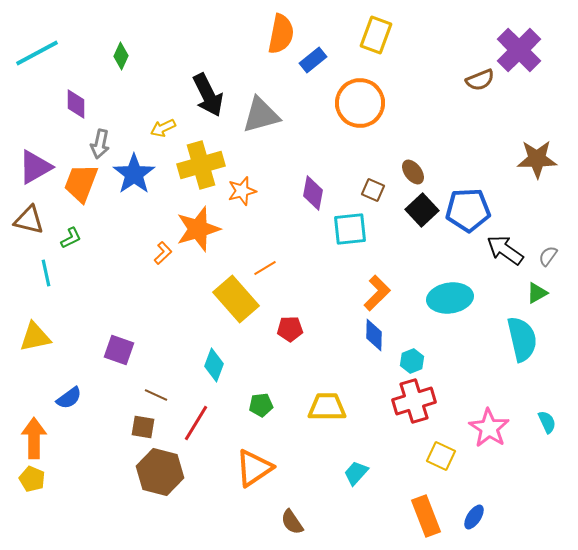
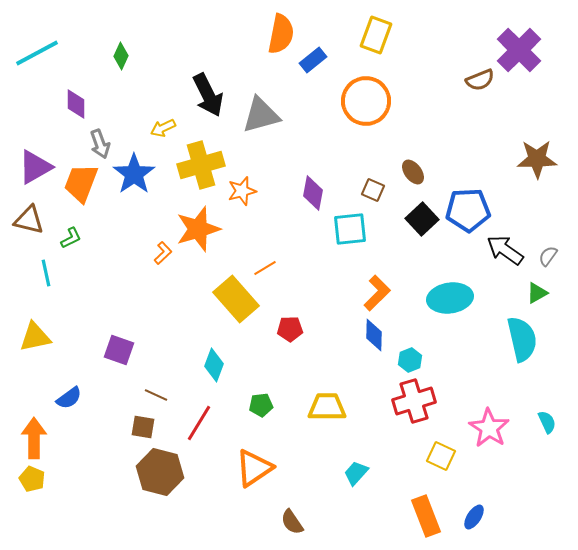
orange circle at (360, 103): moved 6 px right, 2 px up
gray arrow at (100, 144): rotated 32 degrees counterclockwise
black square at (422, 210): moved 9 px down
cyan hexagon at (412, 361): moved 2 px left, 1 px up
red line at (196, 423): moved 3 px right
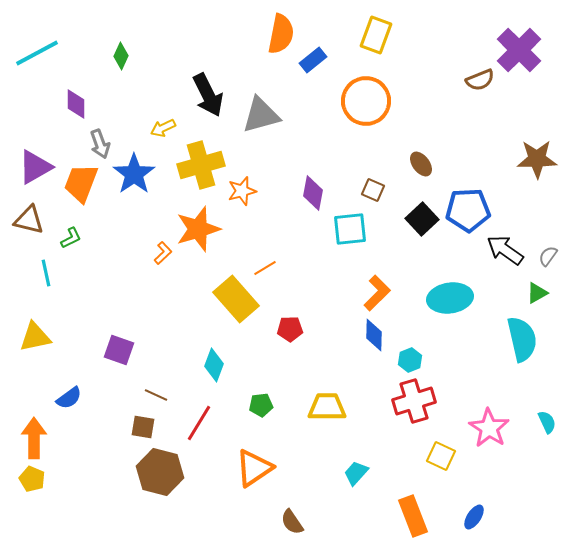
brown ellipse at (413, 172): moved 8 px right, 8 px up
orange rectangle at (426, 516): moved 13 px left
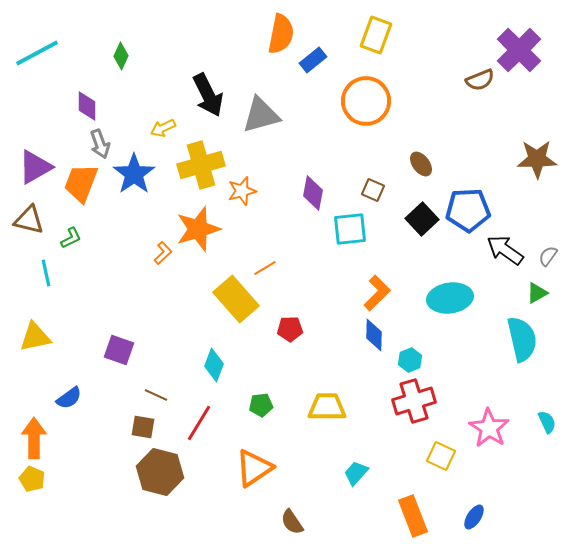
purple diamond at (76, 104): moved 11 px right, 2 px down
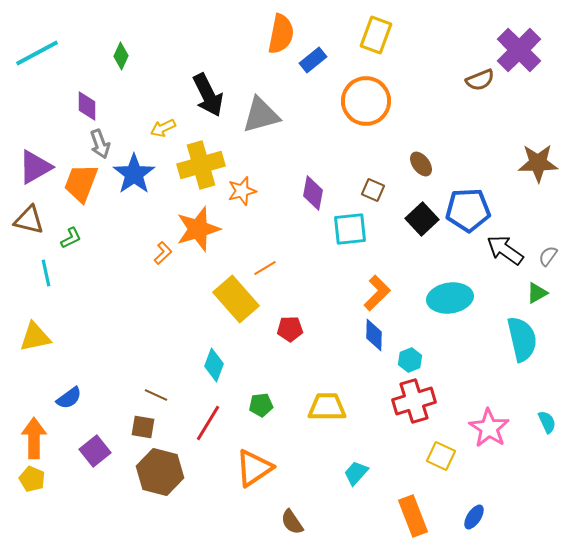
brown star at (537, 159): moved 1 px right, 4 px down
purple square at (119, 350): moved 24 px left, 101 px down; rotated 32 degrees clockwise
red line at (199, 423): moved 9 px right
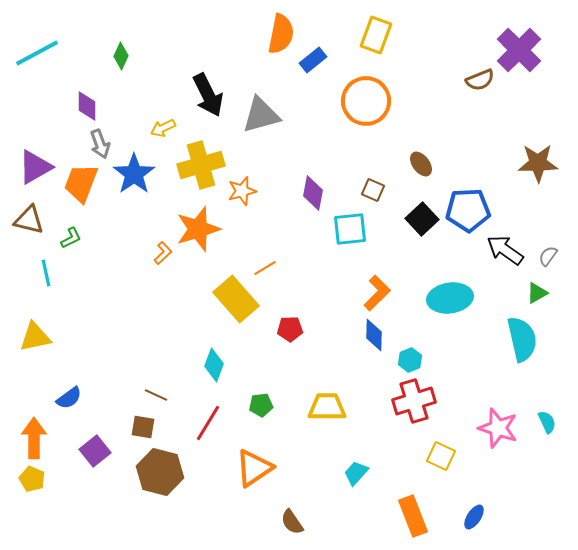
pink star at (489, 428): moved 9 px right; rotated 15 degrees counterclockwise
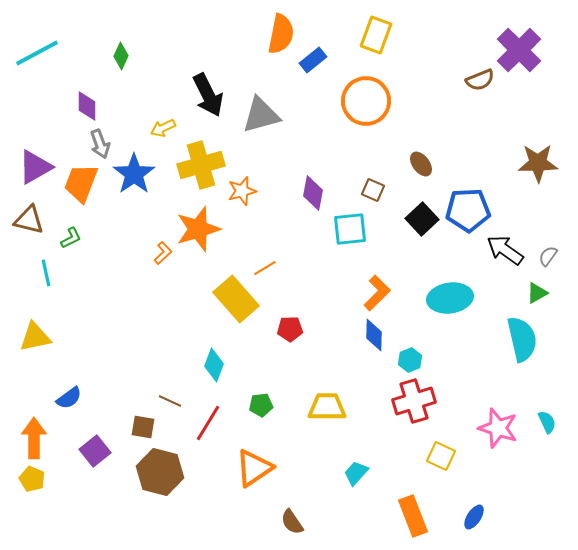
brown line at (156, 395): moved 14 px right, 6 px down
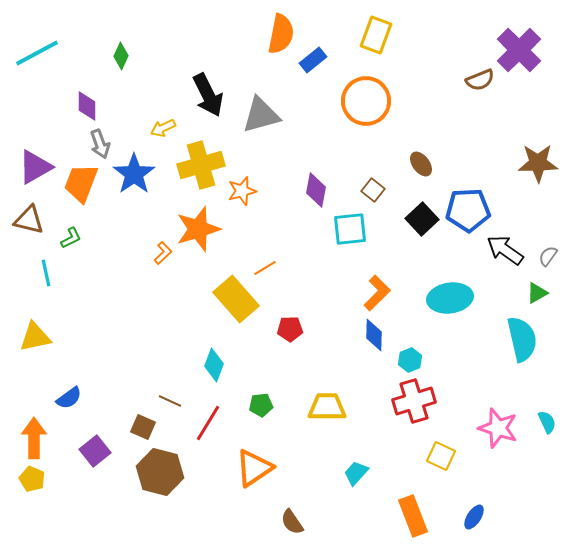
brown square at (373, 190): rotated 15 degrees clockwise
purple diamond at (313, 193): moved 3 px right, 3 px up
brown square at (143, 427): rotated 15 degrees clockwise
